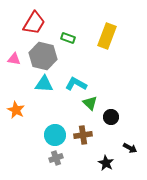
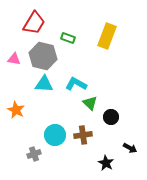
gray cross: moved 22 px left, 4 px up
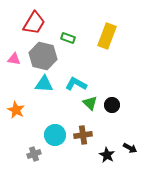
black circle: moved 1 px right, 12 px up
black star: moved 1 px right, 8 px up
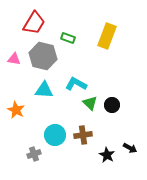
cyan triangle: moved 6 px down
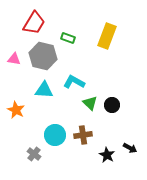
cyan L-shape: moved 2 px left, 2 px up
gray cross: rotated 32 degrees counterclockwise
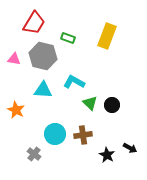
cyan triangle: moved 1 px left
cyan circle: moved 1 px up
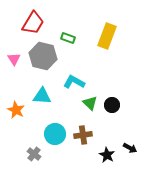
red trapezoid: moved 1 px left
pink triangle: rotated 48 degrees clockwise
cyan triangle: moved 1 px left, 6 px down
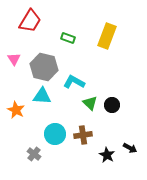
red trapezoid: moved 3 px left, 2 px up
gray hexagon: moved 1 px right, 11 px down
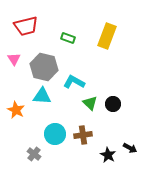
red trapezoid: moved 4 px left, 5 px down; rotated 45 degrees clockwise
black circle: moved 1 px right, 1 px up
black star: moved 1 px right
